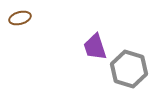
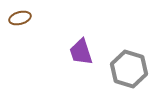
purple trapezoid: moved 14 px left, 5 px down
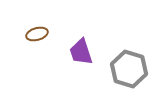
brown ellipse: moved 17 px right, 16 px down
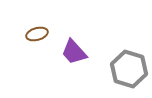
purple trapezoid: moved 7 px left; rotated 24 degrees counterclockwise
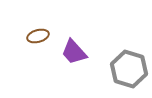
brown ellipse: moved 1 px right, 2 px down
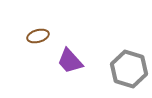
purple trapezoid: moved 4 px left, 9 px down
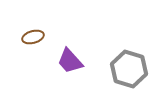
brown ellipse: moved 5 px left, 1 px down
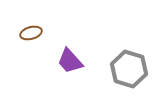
brown ellipse: moved 2 px left, 4 px up
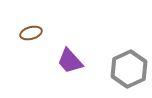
gray hexagon: rotated 18 degrees clockwise
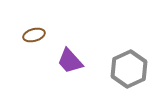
brown ellipse: moved 3 px right, 2 px down
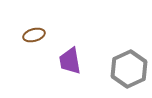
purple trapezoid: rotated 32 degrees clockwise
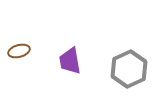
brown ellipse: moved 15 px left, 16 px down
